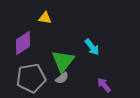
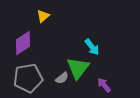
yellow triangle: moved 2 px left, 2 px up; rotated 48 degrees counterclockwise
green triangle: moved 15 px right, 7 px down
gray pentagon: moved 3 px left
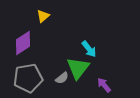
cyan arrow: moved 3 px left, 2 px down
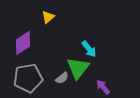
yellow triangle: moved 5 px right, 1 px down
purple arrow: moved 1 px left, 2 px down
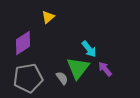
gray semicircle: rotated 88 degrees counterclockwise
purple arrow: moved 2 px right, 18 px up
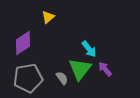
green triangle: moved 2 px right, 1 px down
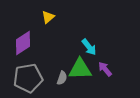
cyan arrow: moved 2 px up
green triangle: rotated 50 degrees clockwise
gray semicircle: rotated 56 degrees clockwise
